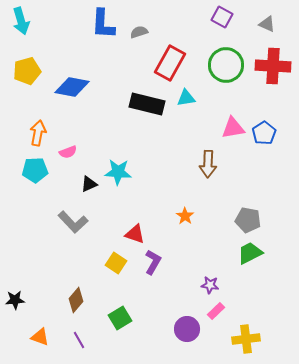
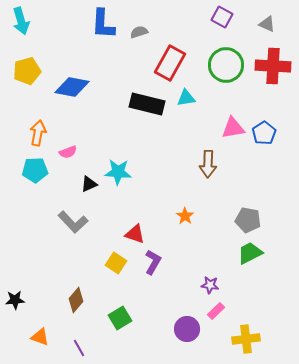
purple line: moved 8 px down
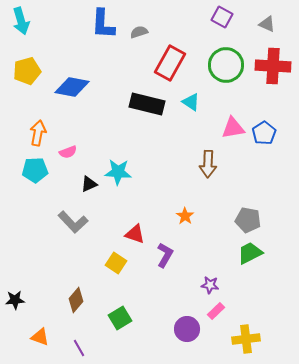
cyan triangle: moved 5 px right, 4 px down; rotated 42 degrees clockwise
purple L-shape: moved 12 px right, 7 px up
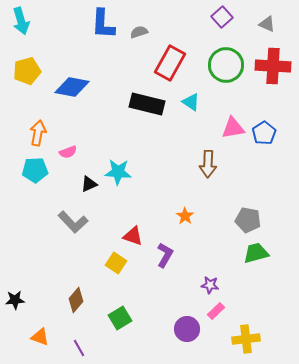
purple square: rotated 20 degrees clockwise
red triangle: moved 2 px left, 2 px down
green trapezoid: moved 6 px right; rotated 12 degrees clockwise
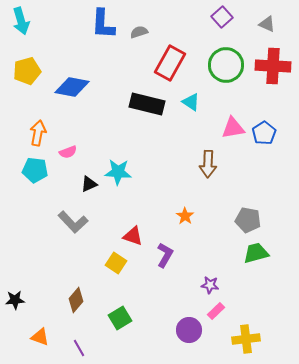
cyan pentagon: rotated 10 degrees clockwise
purple circle: moved 2 px right, 1 px down
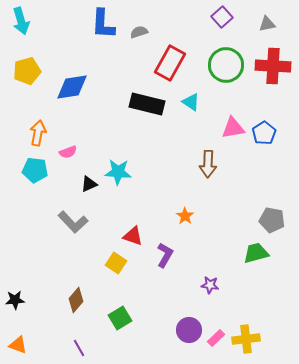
gray triangle: rotated 36 degrees counterclockwise
blue diamond: rotated 20 degrees counterclockwise
gray pentagon: moved 24 px right
pink rectangle: moved 27 px down
orange triangle: moved 22 px left, 8 px down
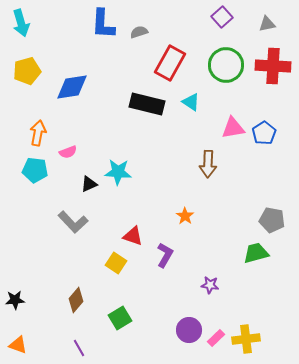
cyan arrow: moved 2 px down
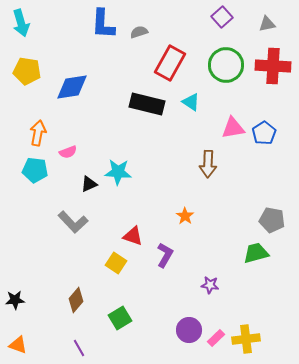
yellow pentagon: rotated 24 degrees clockwise
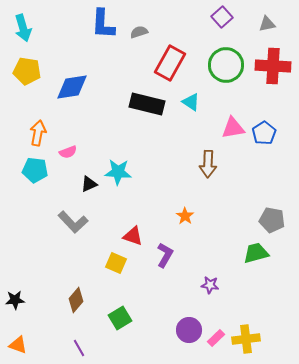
cyan arrow: moved 2 px right, 5 px down
yellow square: rotated 10 degrees counterclockwise
